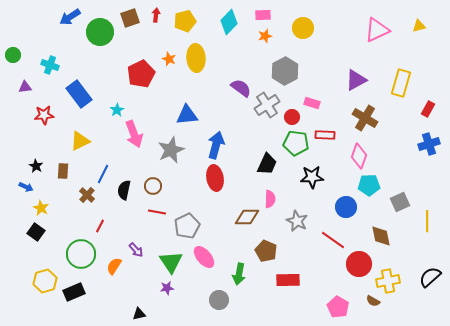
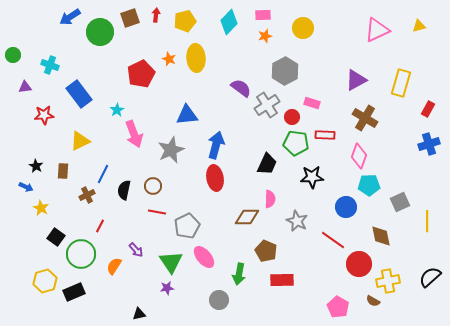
brown cross at (87, 195): rotated 21 degrees clockwise
black square at (36, 232): moved 20 px right, 5 px down
red rectangle at (288, 280): moved 6 px left
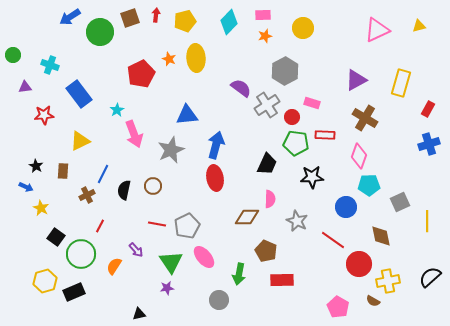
red line at (157, 212): moved 12 px down
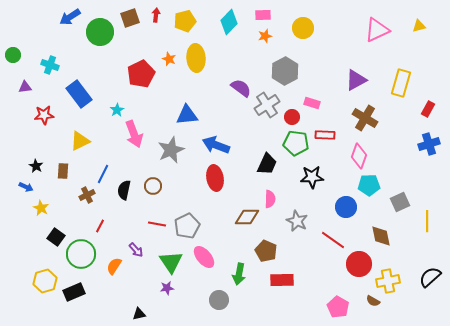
blue arrow at (216, 145): rotated 84 degrees counterclockwise
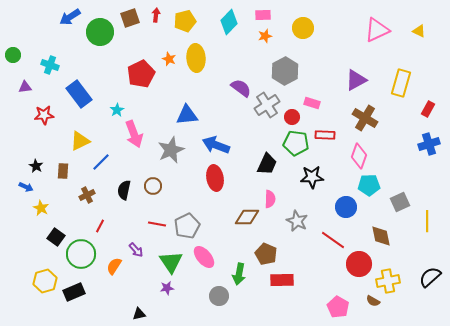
yellow triangle at (419, 26): moved 5 px down; rotated 40 degrees clockwise
blue line at (103, 174): moved 2 px left, 12 px up; rotated 18 degrees clockwise
brown pentagon at (266, 251): moved 3 px down
gray circle at (219, 300): moved 4 px up
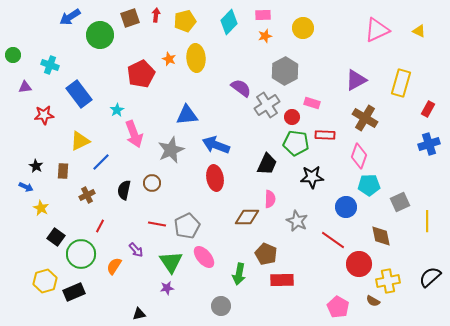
green circle at (100, 32): moved 3 px down
brown circle at (153, 186): moved 1 px left, 3 px up
gray circle at (219, 296): moved 2 px right, 10 px down
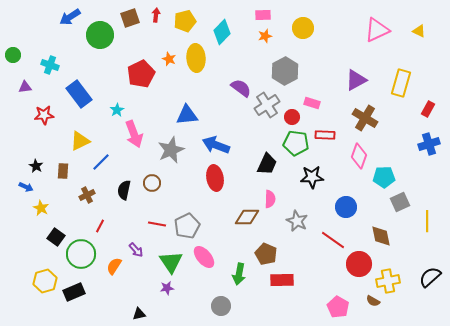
cyan diamond at (229, 22): moved 7 px left, 10 px down
cyan pentagon at (369, 185): moved 15 px right, 8 px up
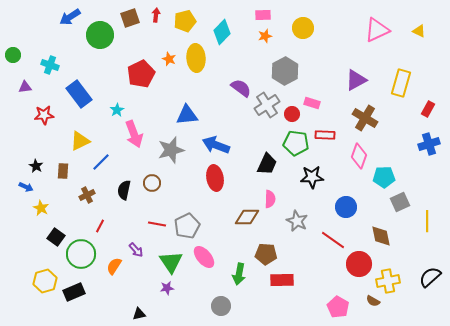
red circle at (292, 117): moved 3 px up
gray star at (171, 150): rotated 8 degrees clockwise
brown pentagon at (266, 254): rotated 20 degrees counterclockwise
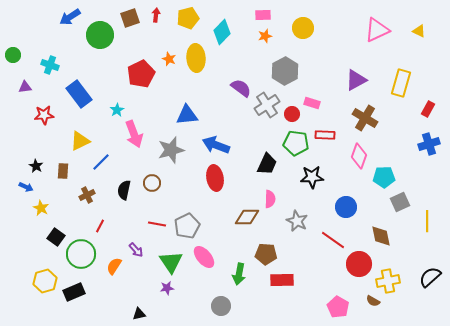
yellow pentagon at (185, 21): moved 3 px right, 3 px up
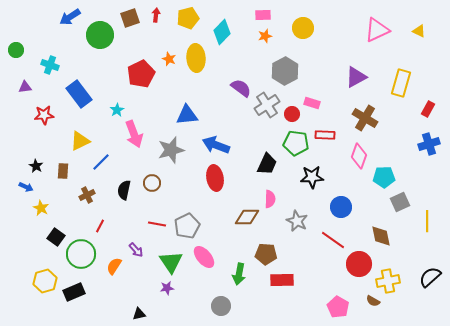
green circle at (13, 55): moved 3 px right, 5 px up
purple triangle at (356, 80): moved 3 px up
blue circle at (346, 207): moved 5 px left
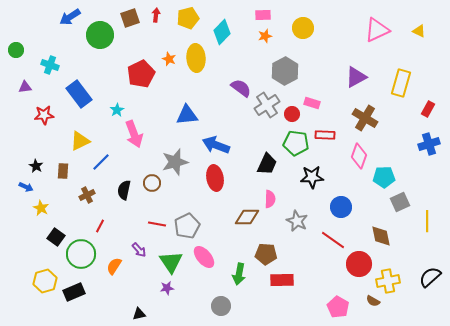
gray star at (171, 150): moved 4 px right, 12 px down
purple arrow at (136, 250): moved 3 px right
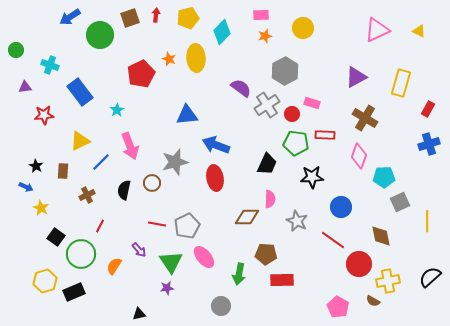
pink rectangle at (263, 15): moved 2 px left
blue rectangle at (79, 94): moved 1 px right, 2 px up
pink arrow at (134, 134): moved 4 px left, 12 px down
